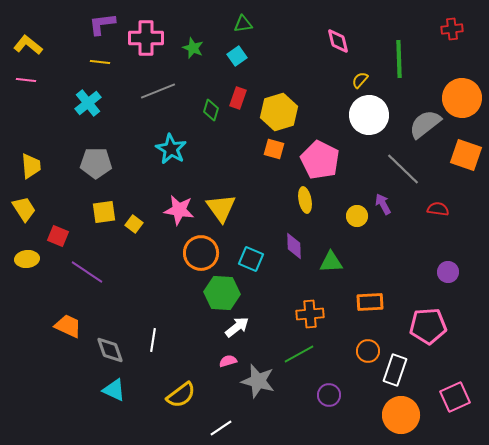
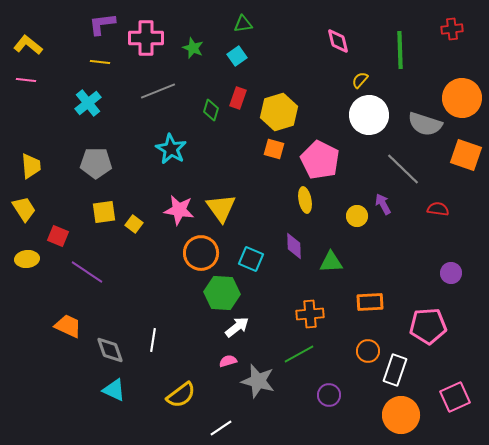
green line at (399, 59): moved 1 px right, 9 px up
gray semicircle at (425, 124): rotated 124 degrees counterclockwise
purple circle at (448, 272): moved 3 px right, 1 px down
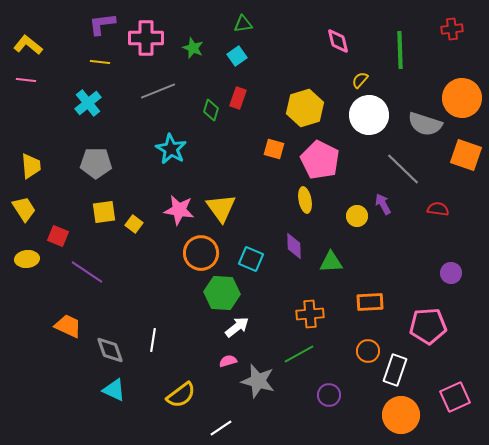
yellow hexagon at (279, 112): moved 26 px right, 4 px up
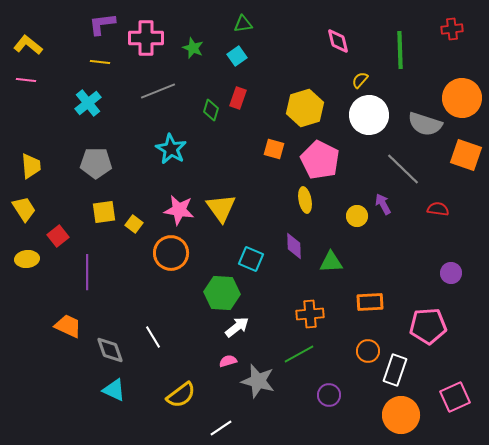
red square at (58, 236): rotated 30 degrees clockwise
orange circle at (201, 253): moved 30 px left
purple line at (87, 272): rotated 56 degrees clockwise
white line at (153, 340): moved 3 px up; rotated 40 degrees counterclockwise
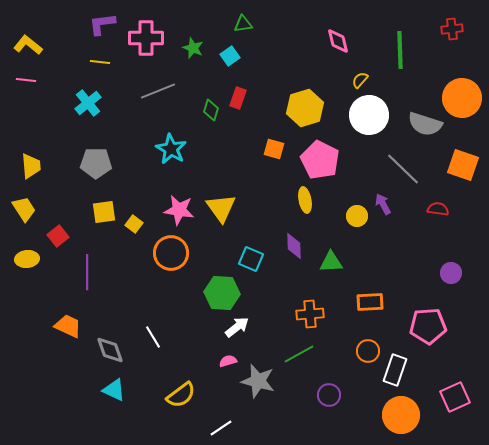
cyan square at (237, 56): moved 7 px left
orange square at (466, 155): moved 3 px left, 10 px down
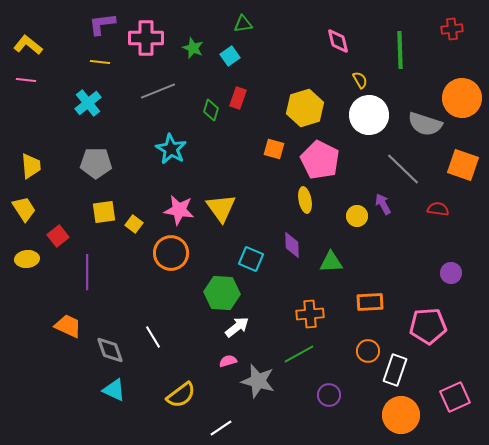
yellow semicircle at (360, 80): rotated 108 degrees clockwise
purple diamond at (294, 246): moved 2 px left, 1 px up
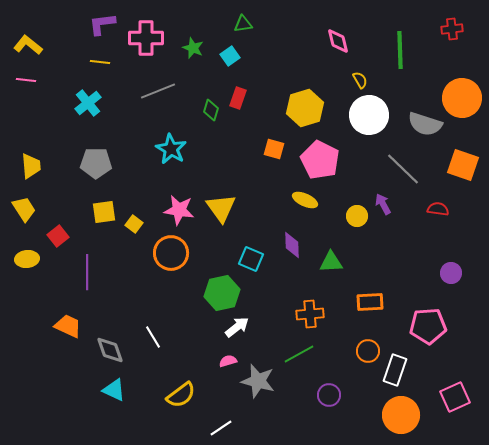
yellow ellipse at (305, 200): rotated 55 degrees counterclockwise
green hexagon at (222, 293): rotated 16 degrees counterclockwise
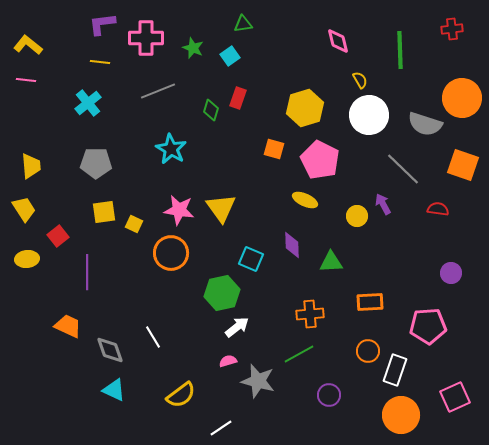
yellow square at (134, 224): rotated 12 degrees counterclockwise
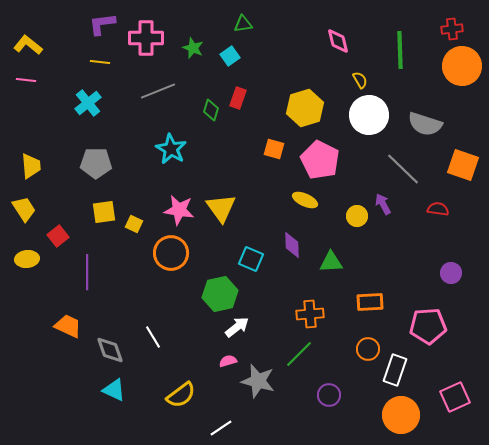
orange circle at (462, 98): moved 32 px up
green hexagon at (222, 293): moved 2 px left, 1 px down
orange circle at (368, 351): moved 2 px up
green line at (299, 354): rotated 16 degrees counterclockwise
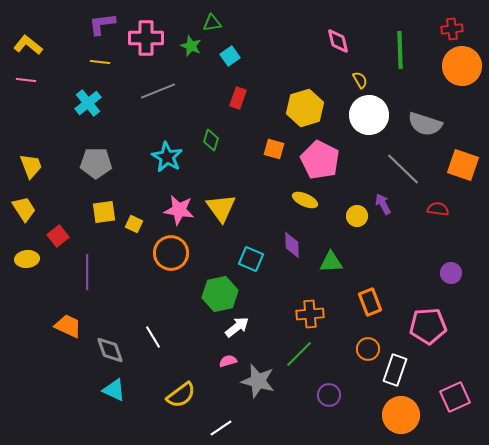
green triangle at (243, 24): moved 31 px left, 1 px up
green star at (193, 48): moved 2 px left, 2 px up
green diamond at (211, 110): moved 30 px down
cyan star at (171, 149): moved 4 px left, 8 px down
yellow trapezoid at (31, 166): rotated 16 degrees counterclockwise
orange rectangle at (370, 302): rotated 72 degrees clockwise
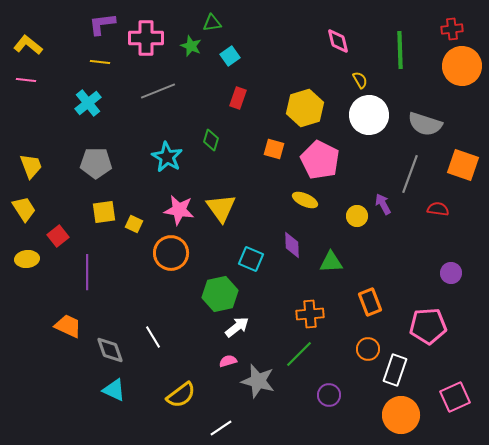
gray line at (403, 169): moved 7 px right, 5 px down; rotated 66 degrees clockwise
